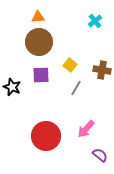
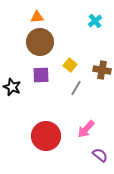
orange triangle: moved 1 px left
brown circle: moved 1 px right
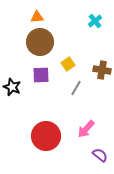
yellow square: moved 2 px left, 1 px up; rotated 16 degrees clockwise
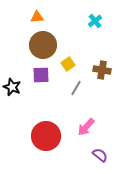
brown circle: moved 3 px right, 3 px down
pink arrow: moved 2 px up
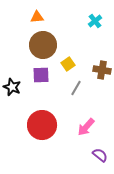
red circle: moved 4 px left, 11 px up
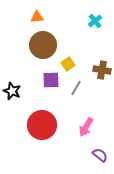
purple square: moved 10 px right, 5 px down
black star: moved 4 px down
pink arrow: rotated 12 degrees counterclockwise
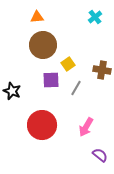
cyan cross: moved 4 px up
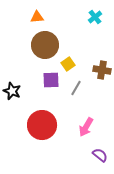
brown circle: moved 2 px right
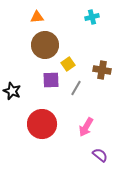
cyan cross: moved 3 px left; rotated 24 degrees clockwise
red circle: moved 1 px up
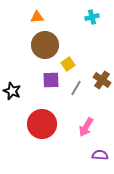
brown cross: moved 10 px down; rotated 24 degrees clockwise
purple semicircle: rotated 35 degrees counterclockwise
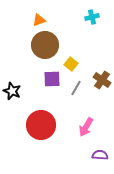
orange triangle: moved 2 px right, 3 px down; rotated 16 degrees counterclockwise
yellow square: moved 3 px right; rotated 16 degrees counterclockwise
purple square: moved 1 px right, 1 px up
red circle: moved 1 px left, 1 px down
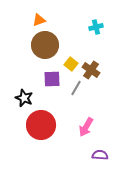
cyan cross: moved 4 px right, 10 px down
brown cross: moved 11 px left, 10 px up
black star: moved 12 px right, 7 px down
